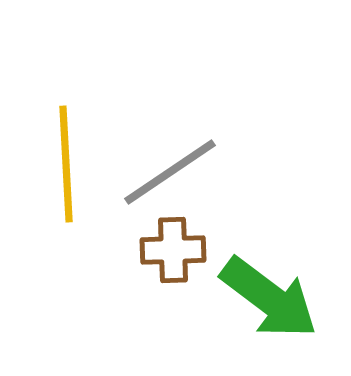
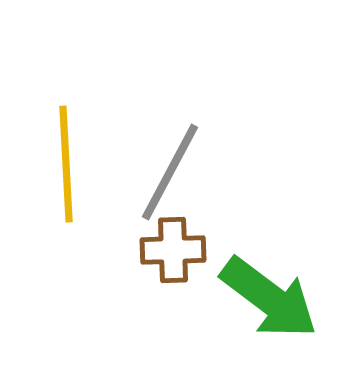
gray line: rotated 28 degrees counterclockwise
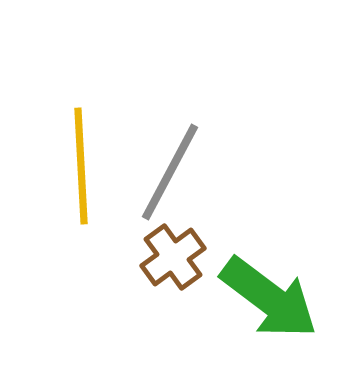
yellow line: moved 15 px right, 2 px down
brown cross: moved 7 px down; rotated 34 degrees counterclockwise
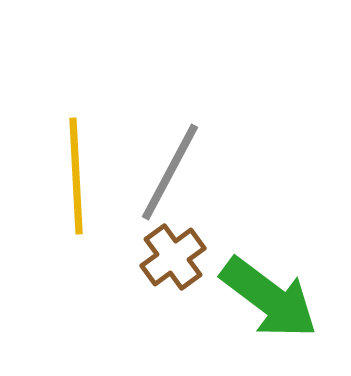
yellow line: moved 5 px left, 10 px down
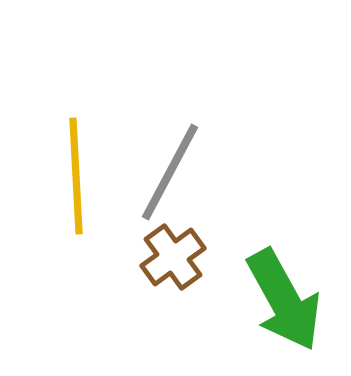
green arrow: moved 15 px right, 2 px down; rotated 24 degrees clockwise
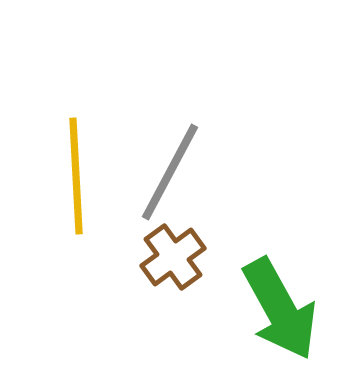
green arrow: moved 4 px left, 9 px down
